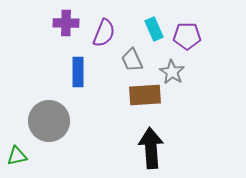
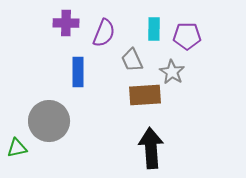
cyan rectangle: rotated 25 degrees clockwise
green triangle: moved 8 px up
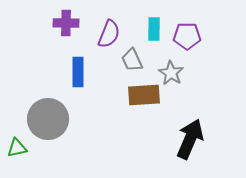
purple semicircle: moved 5 px right, 1 px down
gray star: moved 1 px left, 1 px down
brown rectangle: moved 1 px left
gray circle: moved 1 px left, 2 px up
black arrow: moved 39 px right, 9 px up; rotated 27 degrees clockwise
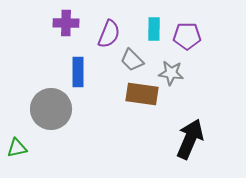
gray trapezoid: rotated 20 degrees counterclockwise
gray star: rotated 25 degrees counterclockwise
brown rectangle: moved 2 px left, 1 px up; rotated 12 degrees clockwise
gray circle: moved 3 px right, 10 px up
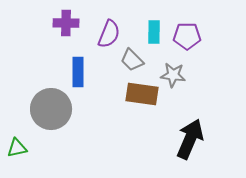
cyan rectangle: moved 3 px down
gray star: moved 2 px right, 2 px down
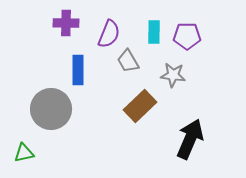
gray trapezoid: moved 4 px left, 1 px down; rotated 15 degrees clockwise
blue rectangle: moved 2 px up
brown rectangle: moved 2 px left, 12 px down; rotated 52 degrees counterclockwise
green triangle: moved 7 px right, 5 px down
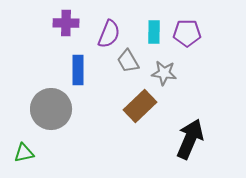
purple pentagon: moved 3 px up
gray star: moved 9 px left, 2 px up
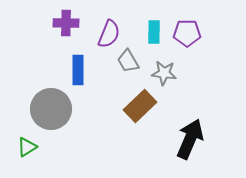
green triangle: moved 3 px right, 6 px up; rotated 20 degrees counterclockwise
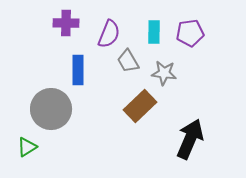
purple pentagon: moved 3 px right; rotated 8 degrees counterclockwise
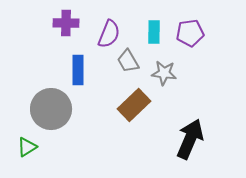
brown rectangle: moved 6 px left, 1 px up
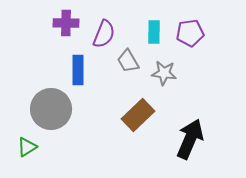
purple semicircle: moved 5 px left
brown rectangle: moved 4 px right, 10 px down
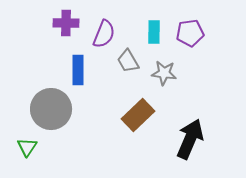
green triangle: rotated 25 degrees counterclockwise
